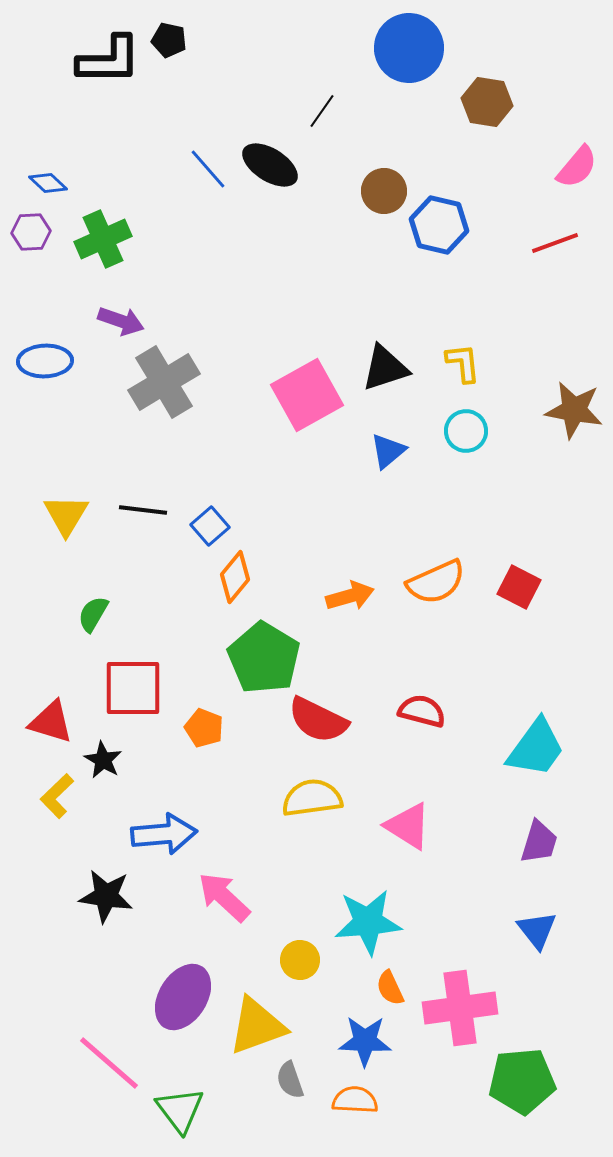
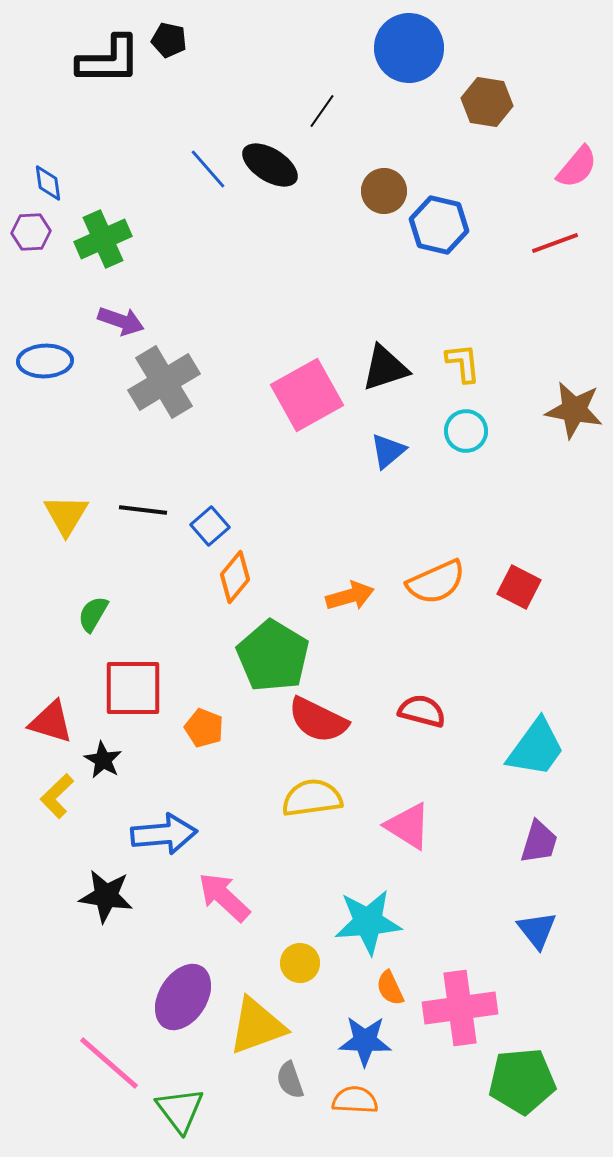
blue diamond at (48, 183): rotated 39 degrees clockwise
green pentagon at (264, 658): moved 9 px right, 2 px up
yellow circle at (300, 960): moved 3 px down
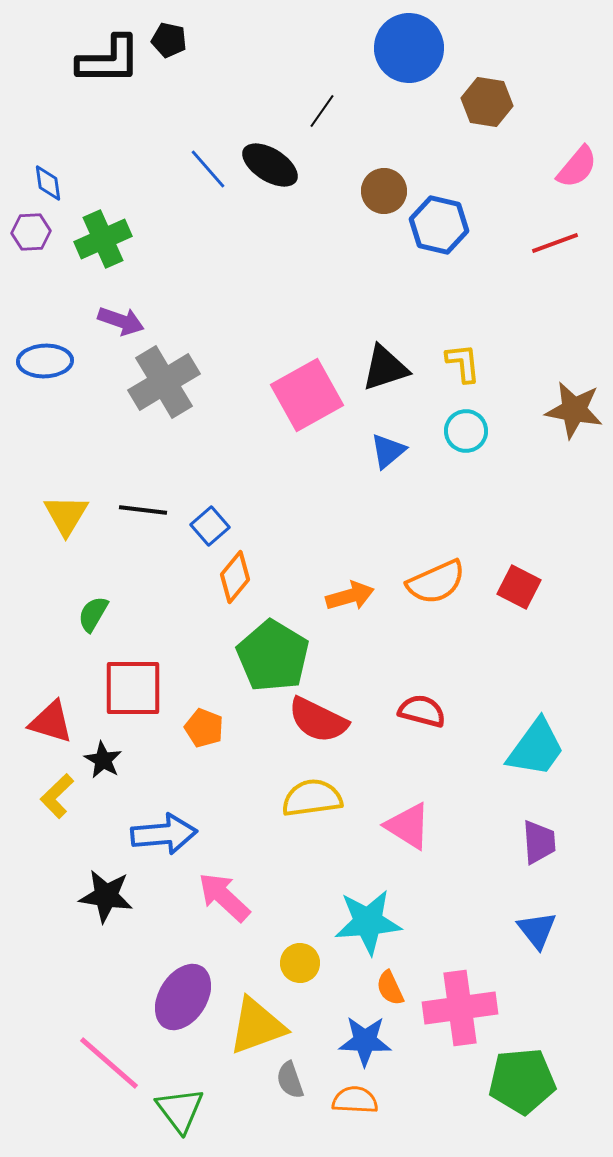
purple trapezoid at (539, 842): rotated 21 degrees counterclockwise
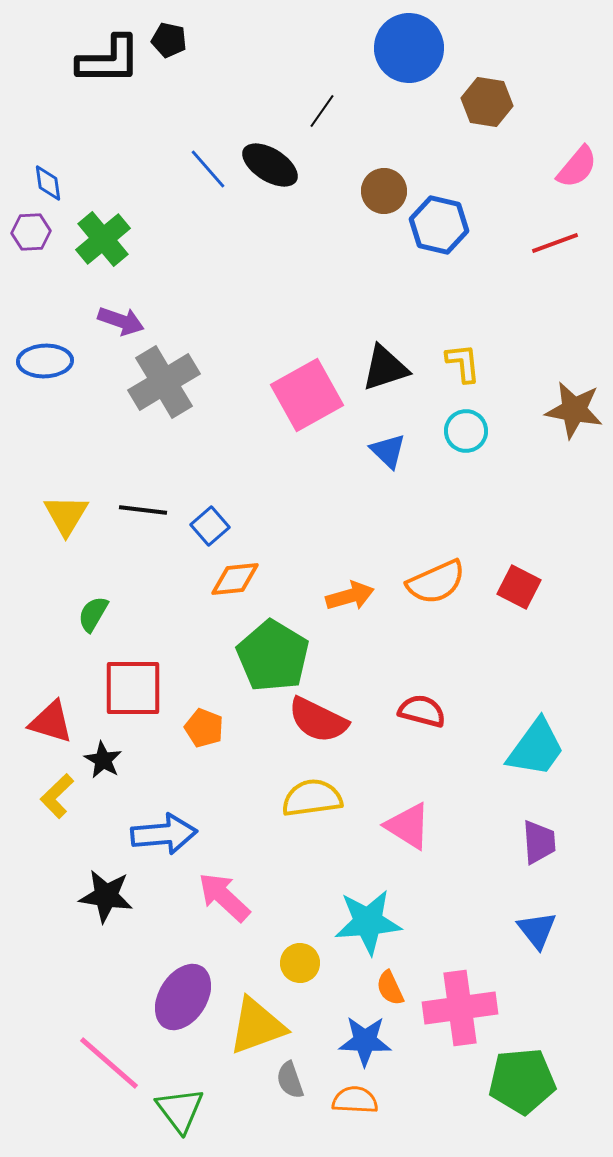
green cross at (103, 239): rotated 16 degrees counterclockwise
blue triangle at (388, 451): rotated 36 degrees counterclockwise
orange diamond at (235, 577): moved 2 px down; rotated 45 degrees clockwise
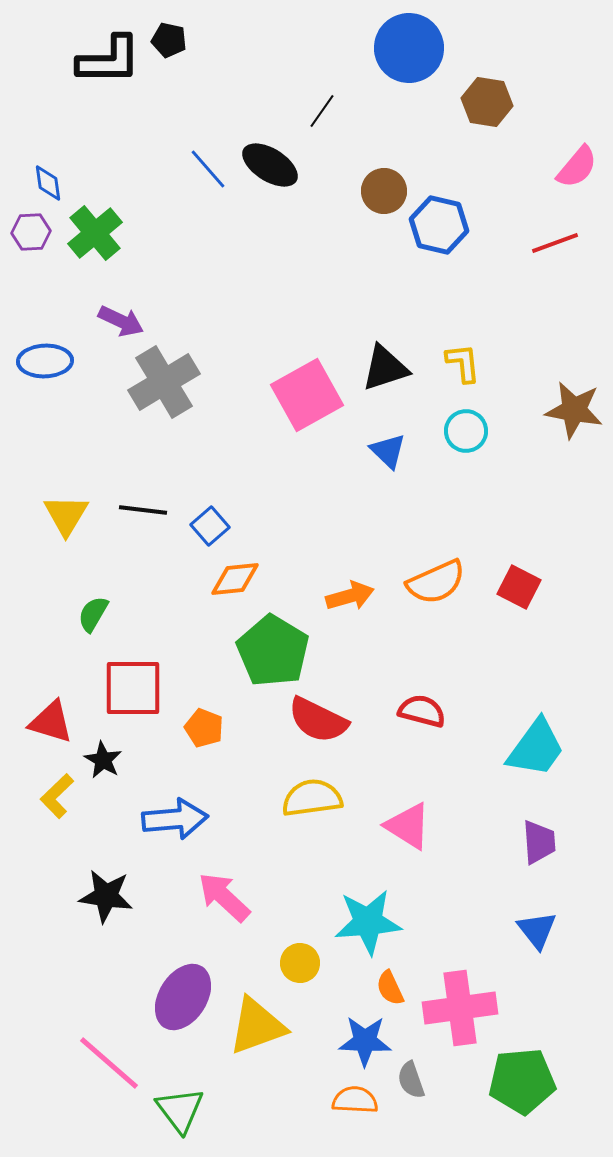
green cross at (103, 239): moved 8 px left, 6 px up
purple arrow at (121, 321): rotated 6 degrees clockwise
green pentagon at (273, 656): moved 5 px up
blue arrow at (164, 834): moved 11 px right, 15 px up
gray semicircle at (290, 1080): moved 121 px right
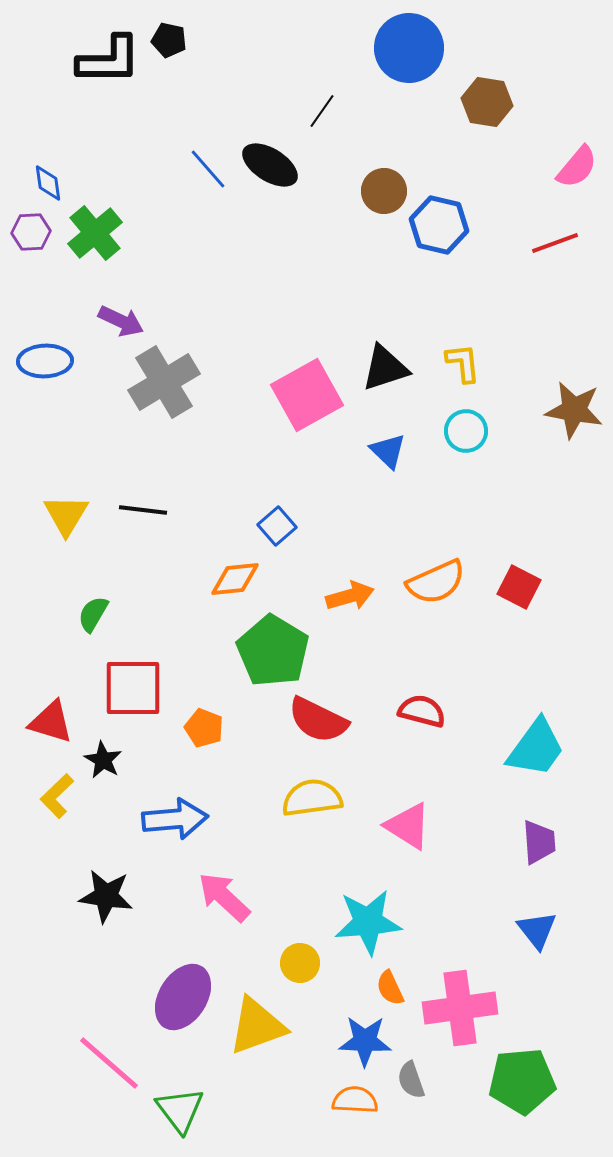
blue square at (210, 526): moved 67 px right
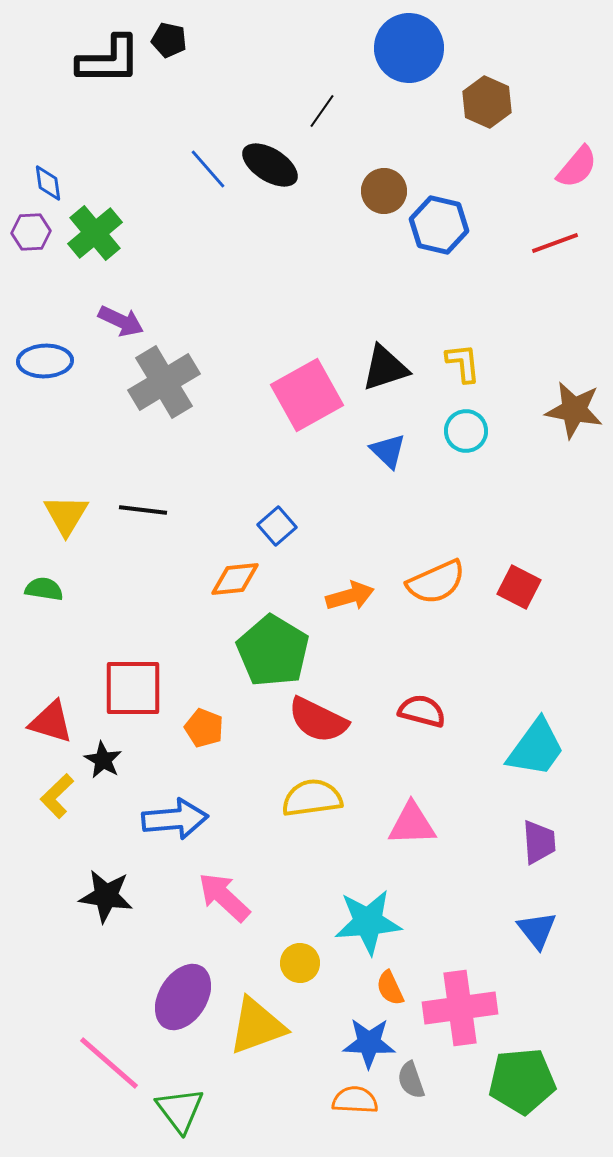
brown hexagon at (487, 102): rotated 15 degrees clockwise
green semicircle at (93, 614): moved 49 px left, 25 px up; rotated 69 degrees clockwise
pink triangle at (408, 826): moved 4 px right, 2 px up; rotated 34 degrees counterclockwise
blue star at (365, 1041): moved 4 px right, 2 px down
